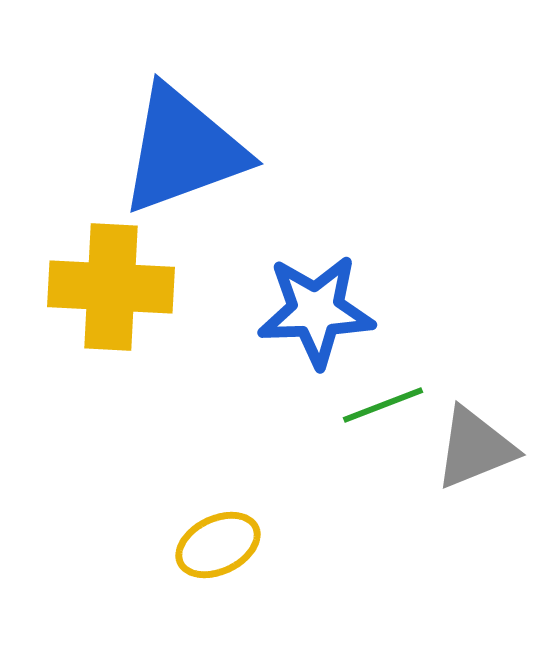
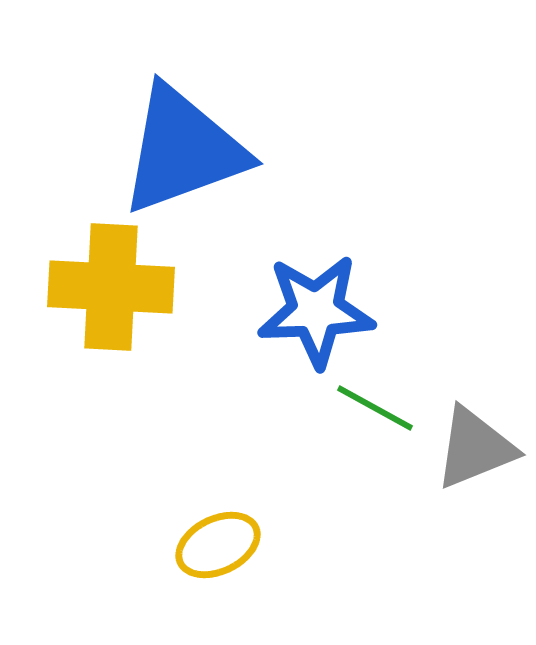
green line: moved 8 px left, 3 px down; rotated 50 degrees clockwise
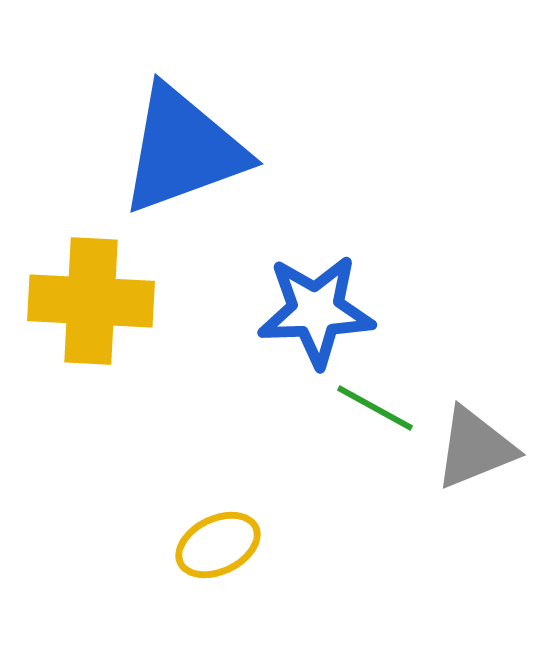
yellow cross: moved 20 px left, 14 px down
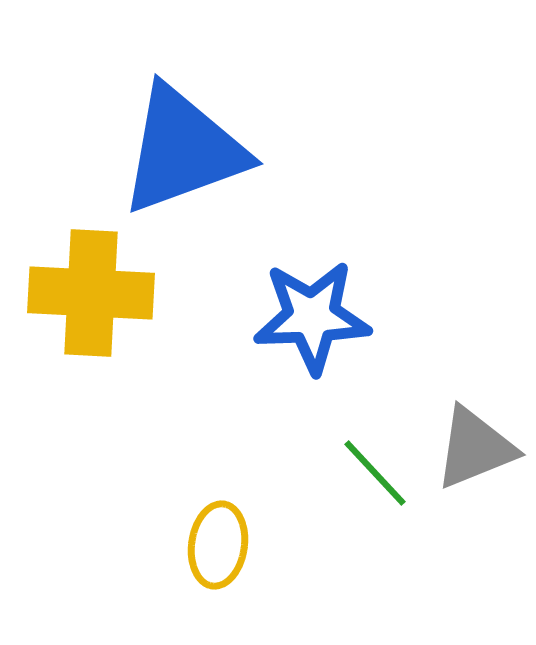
yellow cross: moved 8 px up
blue star: moved 4 px left, 6 px down
green line: moved 65 px down; rotated 18 degrees clockwise
yellow ellipse: rotated 56 degrees counterclockwise
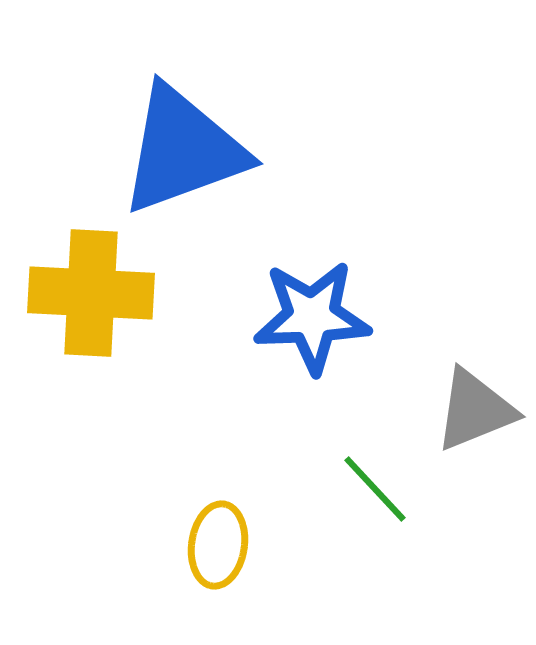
gray triangle: moved 38 px up
green line: moved 16 px down
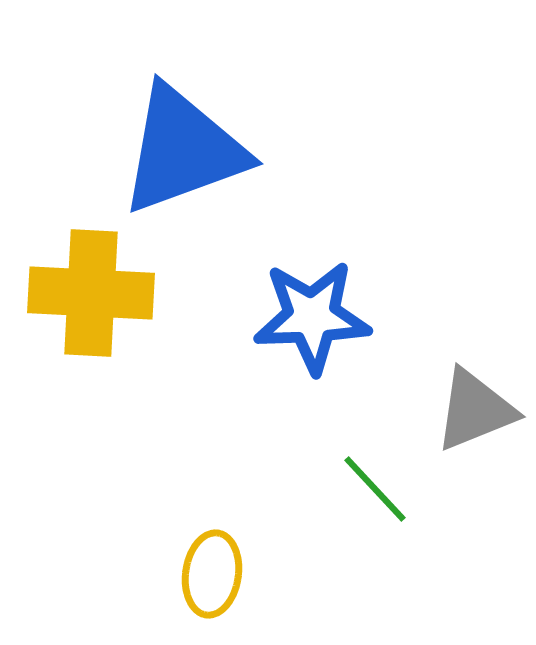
yellow ellipse: moved 6 px left, 29 px down
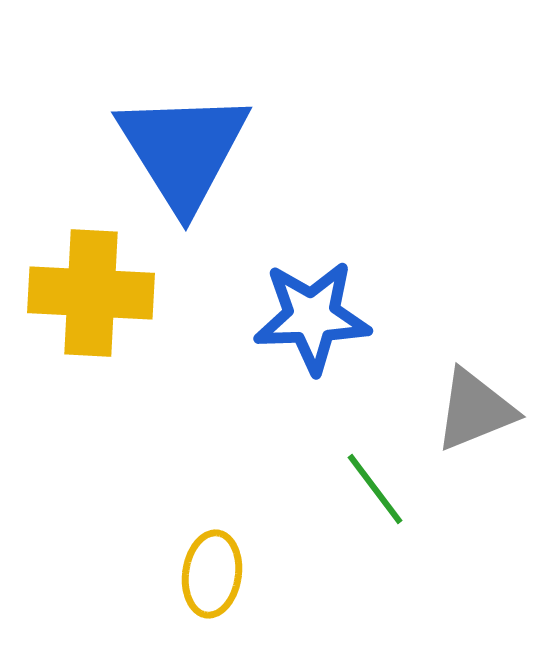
blue triangle: rotated 42 degrees counterclockwise
green line: rotated 6 degrees clockwise
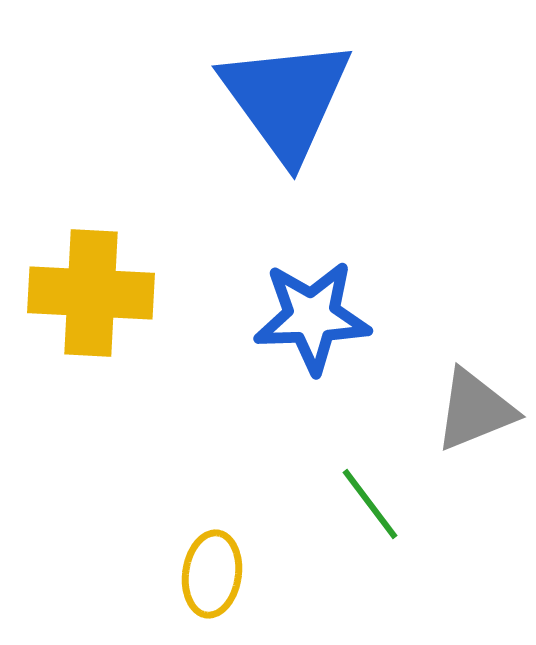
blue triangle: moved 103 px right, 51 px up; rotated 4 degrees counterclockwise
green line: moved 5 px left, 15 px down
